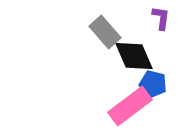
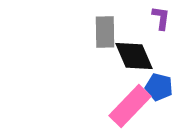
gray rectangle: rotated 40 degrees clockwise
blue pentagon: moved 6 px right, 3 px down
pink rectangle: rotated 9 degrees counterclockwise
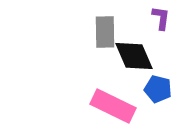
blue pentagon: moved 1 px left, 2 px down
pink rectangle: moved 17 px left; rotated 72 degrees clockwise
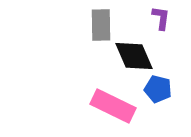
gray rectangle: moved 4 px left, 7 px up
